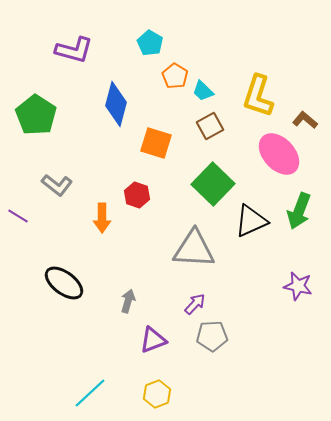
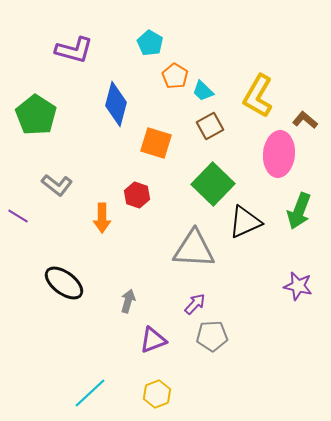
yellow L-shape: rotated 12 degrees clockwise
pink ellipse: rotated 48 degrees clockwise
black triangle: moved 6 px left, 1 px down
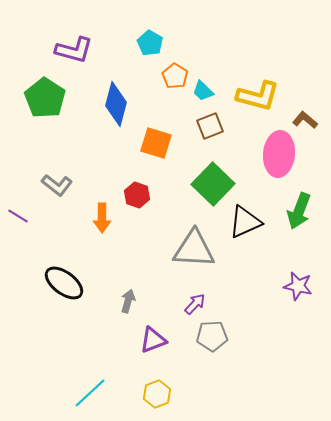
yellow L-shape: rotated 105 degrees counterclockwise
green pentagon: moved 9 px right, 17 px up
brown square: rotated 8 degrees clockwise
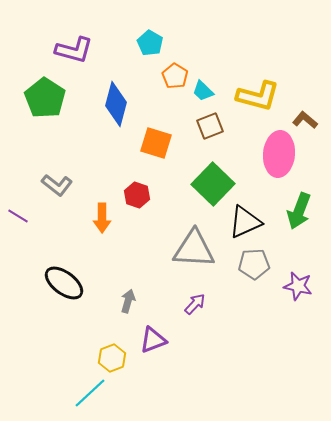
gray pentagon: moved 42 px right, 72 px up
yellow hexagon: moved 45 px left, 36 px up
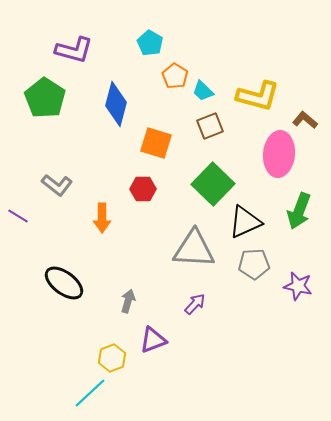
red hexagon: moved 6 px right, 6 px up; rotated 20 degrees counterclockwise
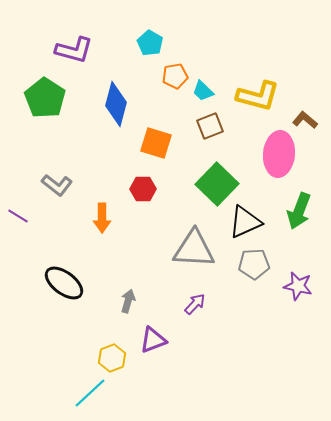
orange pentagon: rotated 30 degrees clockwise
green square: moved 4 px right
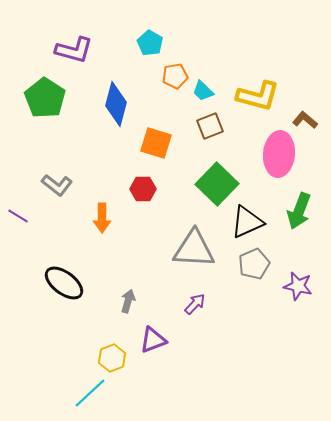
black triangle: moved 2 px right
gray pentagon: rotated 20 degrees counterclockwise
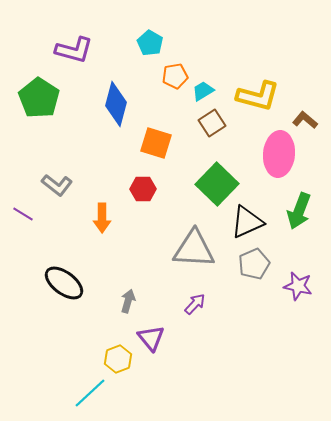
cyan trapezoid: rotated 105 degrees clockwise
green pentagon: moved 6 px left
brown square: moved 2 px right, 3 px up; rotated 12 degrees counterclockwise
purple line: moved 5 px right, 2 px up
purple triangle: moved 2 px left, 2 px up; rotated 48 degrees counterclockwise
yellow hexagon: moved 6 px right, 1 px down
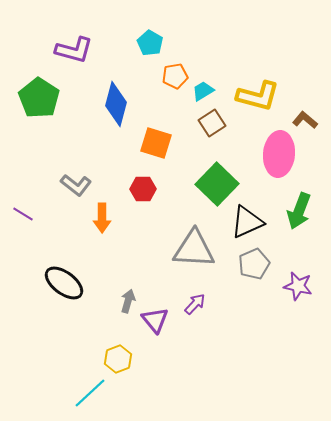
gray L-shape: moved 19 px right
purple triangle: moved 4 px right, 18 px up
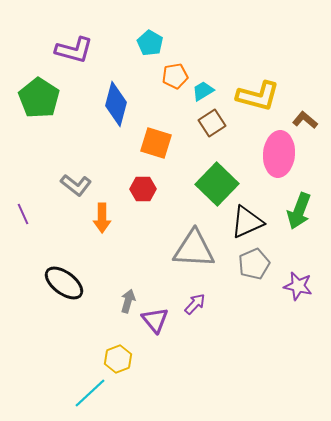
purple line: rotated 35 degrees clockwise
